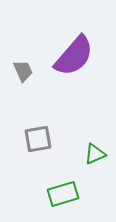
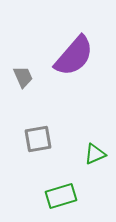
gray trapezoid: moved 6 px down
green rectangle: moved 2 px left, 2 px down
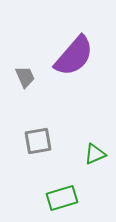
gray trapezoid: moved 2 px right
gray square: moved 2 px down
green rectangle: moved 1 px right, 2 px down
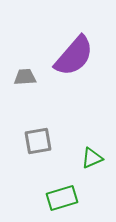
gray trapezoid: rotated 70 degrees counterclockwise
green triangle: moved 3 px left, 4 px down
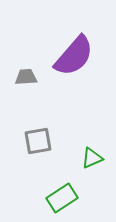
gray trapezoid: moved 1 px right
green rectangle: rotated 16 degrees counterclockwise
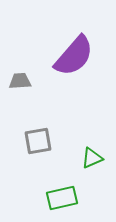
gray trapezoid: moved 6 px left, 4 px down
green rectangle: rotated 20 degrees clockwise
